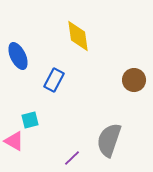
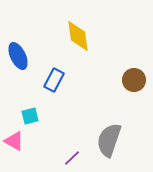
cyan square: moved 4 px up
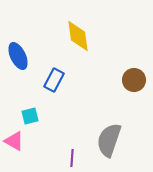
purple line: rotated 42 degrees counterclockwise
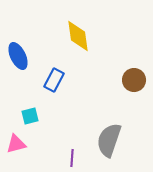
pink triangle: moved 2 px right, 3 px down; rotated 45 degrees counterclockwise
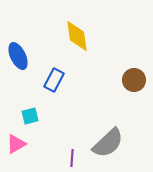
yellow diamond: moved 1 px left
gray semicircle: moved 1 px left, 3 px down; rotated 152 degrees counterclockwise
pink triangle: rotated 15 degrees counterclockwise
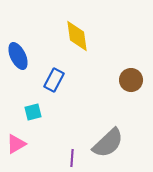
brown circle: moved 3 px left
cyan square: moved 3 px right, 4 px up
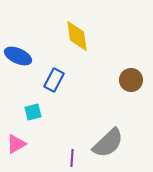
blue ellipse: rotated 40 degrees counterclockwise
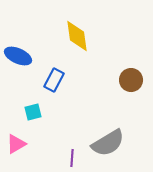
gray semicircle: rotated 12 degrees clockwise
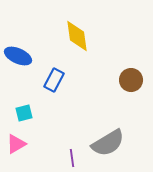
cyan square: moved 9 px left, 1 px down
purple line: rotated 12 degrees counterclockwise
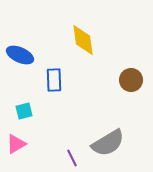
yellow diamond: moved 6 px right, 4 px down
blue ellipse: moved 2 px right, 1 px up
blue rectangle: rotated 30 degrees counterclockwise
cyan square: moved 2 px up
purple line: rotated 18 degrees counterclockwise
